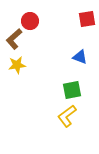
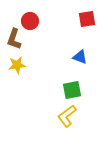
brown L-shape: rotated 30 degrees counterclockwise
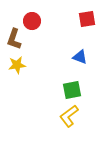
red circle: moved 2 px right
yellow L-shape: moved 2 px right
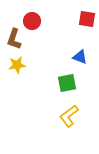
red square: rotated 18 degrees clockwise
green square: moved 5 px left, 7 px up
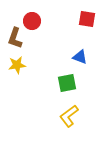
brown L-shape: moved 1 px right, 1 px up
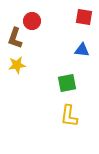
red square: moved 3 px left, 2 px up
blue triangle: moved 2 px right, 7 px up; rotated 14 degrees counterclockwise
yellow L-shape: rotated 45 degrees counterclockwise
